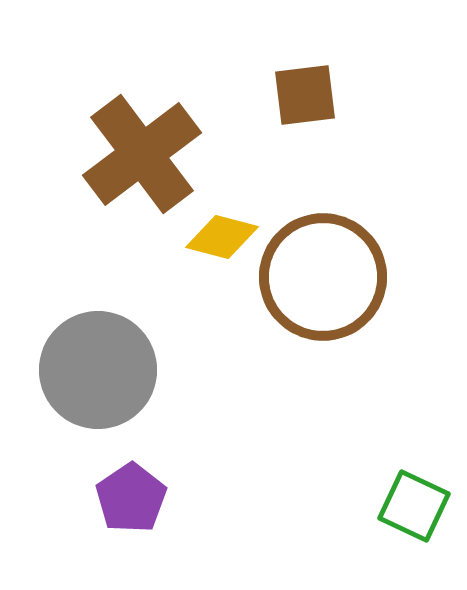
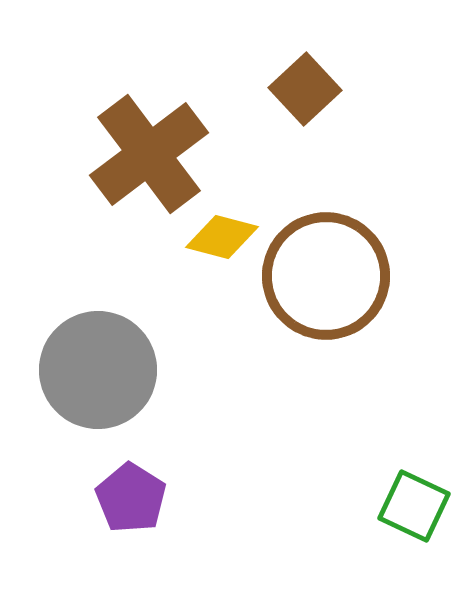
brown square: moved 6 px up; rotated 36 degrees counterclockwise
brown cross: moved 7 px right
brown circle: moved 3 px right, 1 px up
purple pentagon: rotated 6 degrees counterclockwise
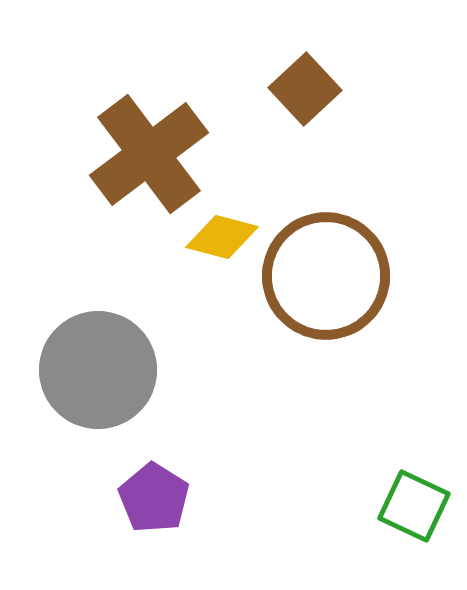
purple pentagon: moved 23 px right
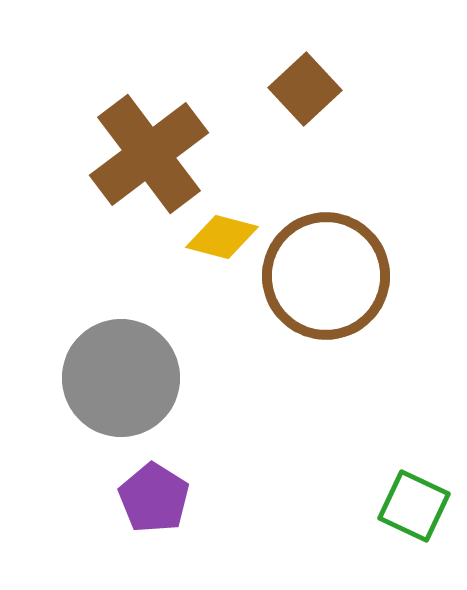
gray circle: moved 23 px right, 8 px down
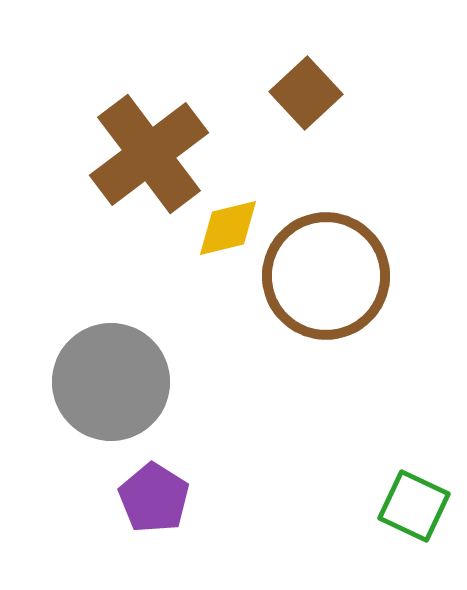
brown square: moved 1 px right, 4 px down
yellow diamond: moved 6 px right, 9 px up; rotated 28 degrees counterclockwise
gray circle: moved 10 px left, 4 px down
